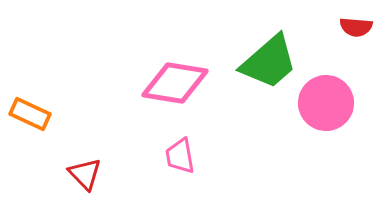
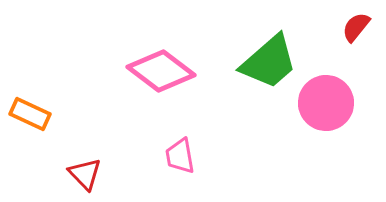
red semicircle: rotated 124 degrees clockwise
pink diamond: moved 14 px left, 12 px up; rotated 28 degrees clockwise
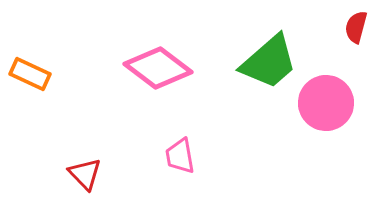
red semicircle: rotated 24 degrees counterclockwise
pink diamond: moved 3 px left, 3 px up
orange rectangle: moved 40 px up
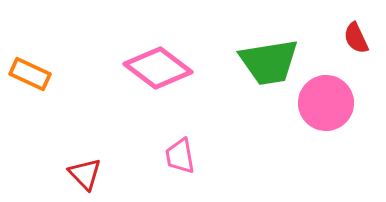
red semicircle: moved 11 px down; rotated 40 degrees counterclockwise
green trapezoid: rotated 32 degrees clockwise
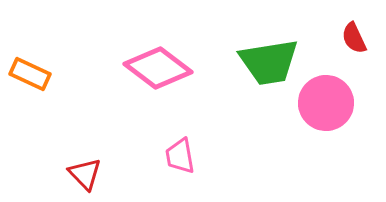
red semicircle: moved 2 px left
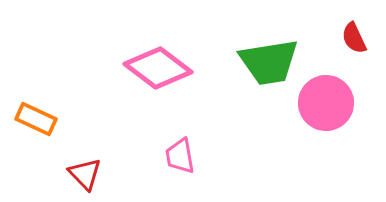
orange rectangle: moved 6 px right, 45 px down
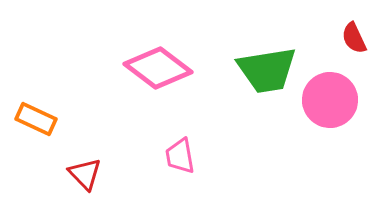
green trapezoid: moved 2 px left, 8 px down
pink circle: moved 4 px right, 3 px up
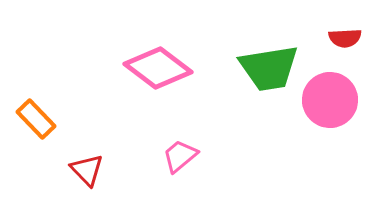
red semicircle: moved 9 px left; rotated 68 degrees counterclockwise
green trapezoid: moved 2 px right, 2 px up
orange rectangle: rotated 21 degrees clockwise
pink trapezoid: rotated 60 degrees clockwise
red triangle: moved 2 px right, 4 px up
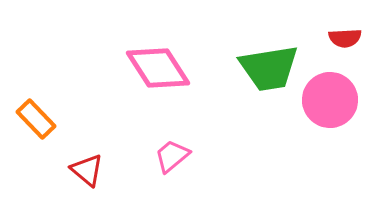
pink diamond: rotated 20 degrees clockwise
pink trapezoid: moved 8 px left
red triangle: rotated 6 degrees counterclockwise
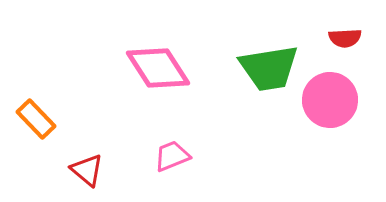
pink trapezoid: rotated 18 degrees clockwise
